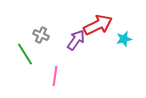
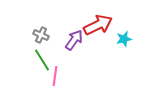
purple arrow: moved 2 px left
green line: moved 17 px right, 6 px down
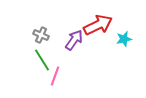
pink line: rotated 12 degrees clockwise
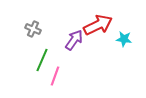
gray cross: moved 8 px left, 6 px up
cyan star: rotated 21 degrees clockwise
green line: rotated 55 degrees clockwise
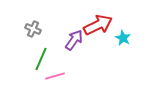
cyan star: moved 1 px left, 1 px up; rotated 21 degrees clockwise
green line: moved 1 px left, 1 px up
pink line: rotated 54 degrees clockwise
